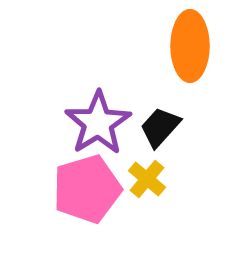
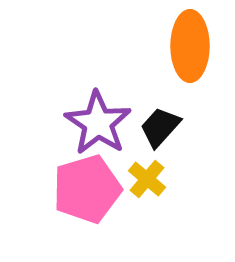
purple star: rotated 6 degrees counterclockwise
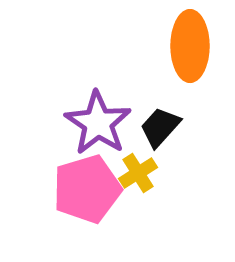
yellow cross: moved 9 px left, 6 px up; rotated 18 degrees clockwise
